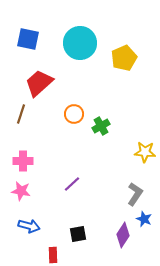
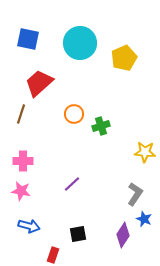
green cross: rotated 12 degrees clockwise
red rectangle: rotated 21 degrees clockwise
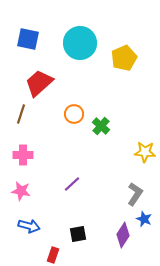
green cross: rotated 30 degrees counterclockwise
pink cross: moved 6 px up
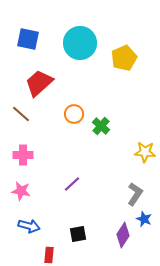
brown line: rotated 66 degrees counterclockwise
red rectangle: moved 4 px left; rotated 14 degrees counterclockwise
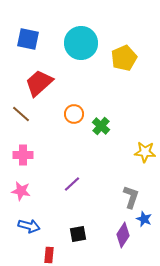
cyan circle: moved 1 px right
gray L-shape: moved 4 px left, 3 px down; rotated 15 degrees counterclockwise
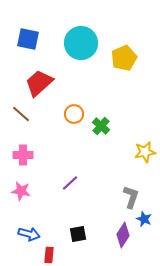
yellow star: rotated 15 degrees counterclockwise
purple line: moved 2 px left, 1 px up
blue arrow: moved 8 px down
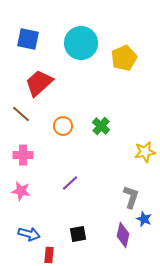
orange circle: moved 11 px left, 12 px down
purple diamond: rotated 20 degrees counterclockwise
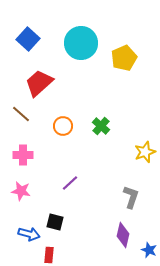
blue square: rotated 30 degrees clockwise
yellow star: rotated 10 degrees counterclockwise
blue star: moved 5 px right, 31 px down
black square: moved 23 px left, 12 px up; rotated 24 degrees clockwise
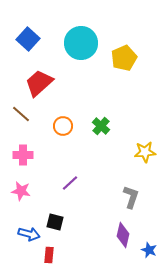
yellow star: rotated 15 degrees clockwise
